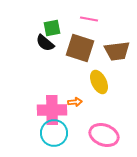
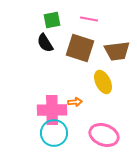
green square: moved 8 px up
black semicircle: rotated 18 degrees clockwise
yellow ellipse: moved 4 px right
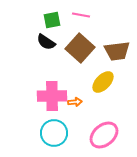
pink line: moved 8 px left, 4 px up
black semicircle: moved 1 px right, 1 px up; rotated 24 degrees counterclockwise
brown square: rotated 24 degrees clockwise
yellow ellipse: rotated 70 degrees clockwise
pink cross: moved 14 px up
pink ellipse: rotated 60 degrees counterclockwise
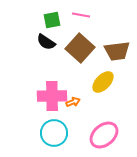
orange arrow: moved 2 px left; rotated 16 degrees counterclockwise
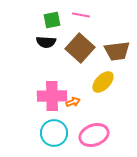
black semicircle: rotated 30 degrees counterclockwise
pink ellipse: moved 10 px left; rotated 20 degrees clockwise
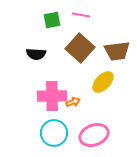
black semicircle: moved 10 px left, 12 px down
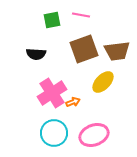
brown square: moved 4 px right, 1 px down; rotated 28 degrees clockwise
pink cross: moved 3 px up; rotated 32 degrees counterclockwise
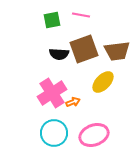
black semicircle: moved 23 px right
